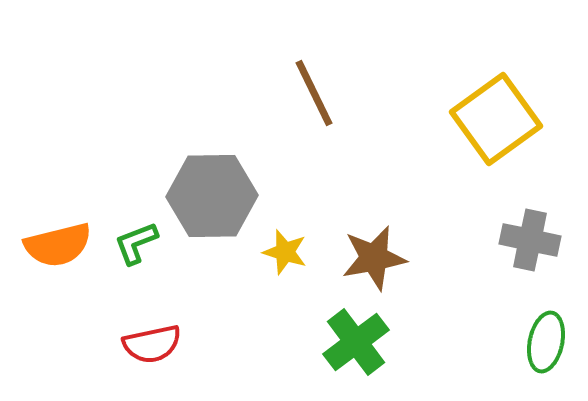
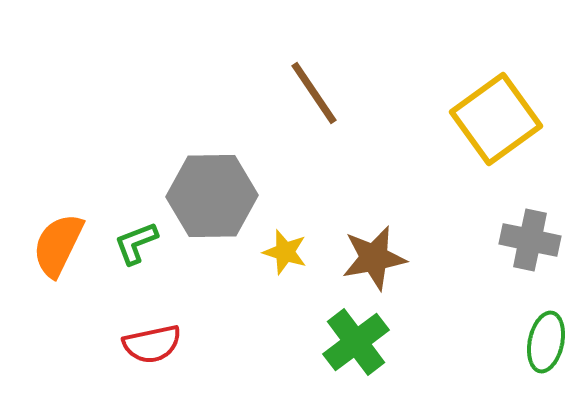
brown line: rotated 8 degrees counterclockwise
orange semicircle: rotated 130 degrees clockwise
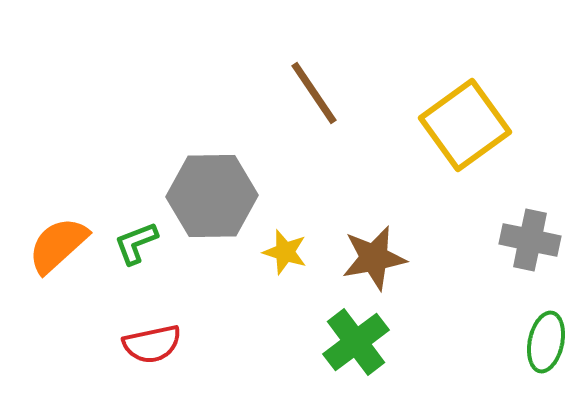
yellow square: moved 31 px left, 6 px down
orange semicircle: rotated 22 degrees clockwise
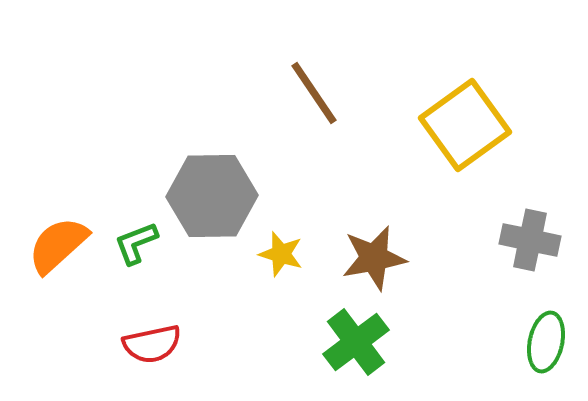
yellow star: moved 4 px left, 2 px down
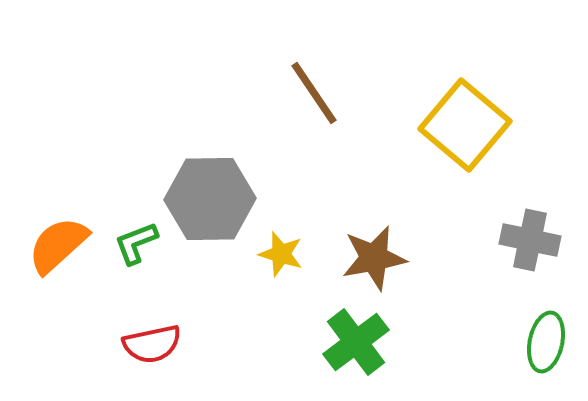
yellow square: rotated 14 degrees counterclockwise
gray hexagon: moved 2 px left, 3 px down
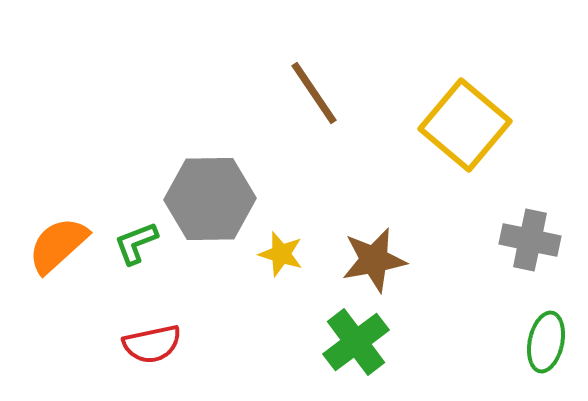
brown star: moved 2 px down
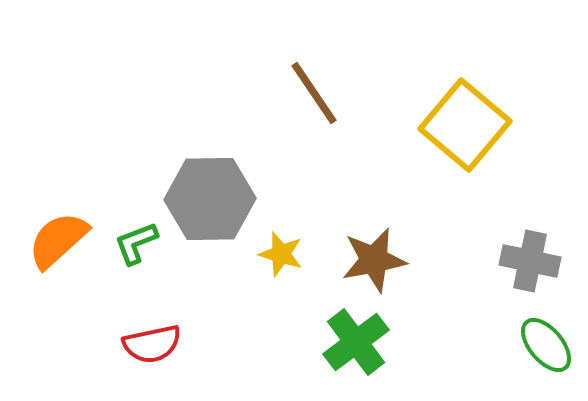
gray cross: moved 21 px down
orange semicircle: moved 5 px up
green ellipse: moved 3 px down; rotated 52 degrees counterclockwise
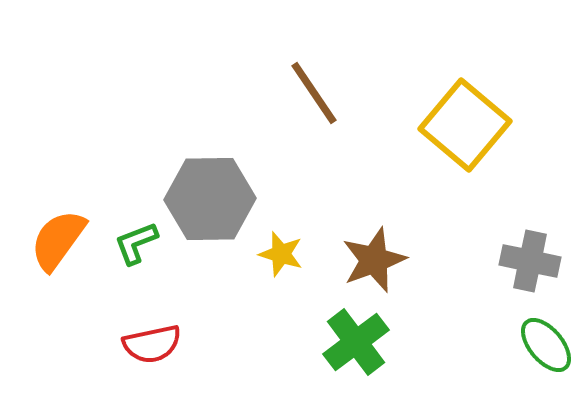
orange semicircle: rotated 12 degrees counterclockwise
brown star: rotated 10 degrees counterclockwise
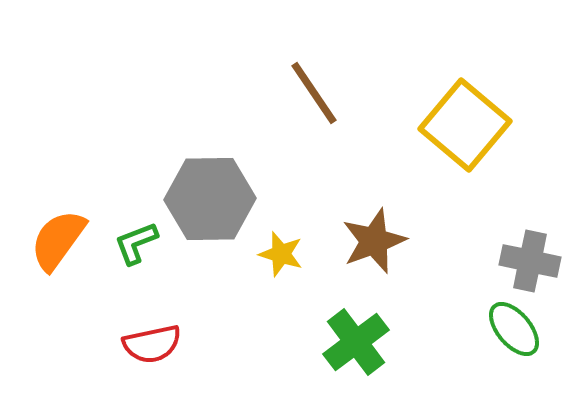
brown star: moved 19 px up
green ellipse: moved 32 px left, 16 px up
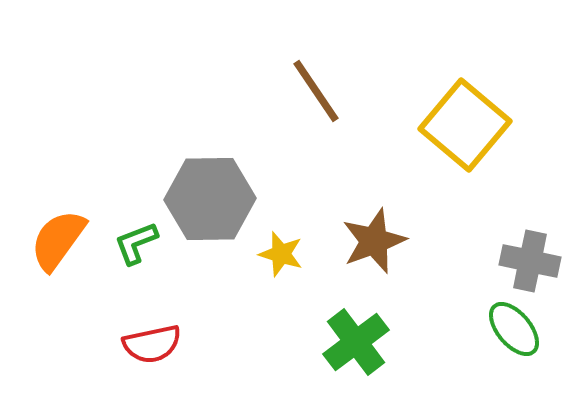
brown line: moved 2 px right, 2 px up
